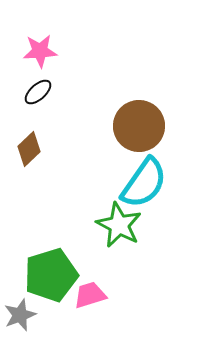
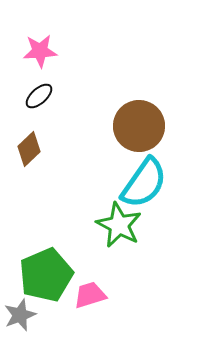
black ellipse: moved 1 px right, 4 px down
green pentagon: moved 5 px left; rotated 6 degrees counterclockwise
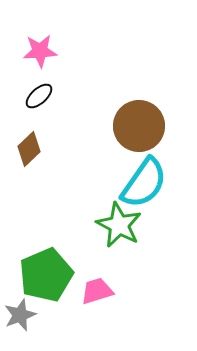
pink trapezoid: moved 7 px right, 4 px up
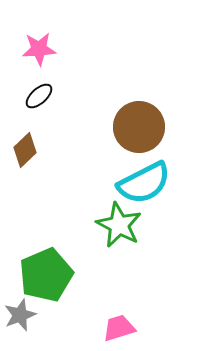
pink star: moved 1 px left, 2 px up
brown circle: moved 1 px down
brown diamond: moved 4 px left, 1 px down
cyan semicircle: rotated 28 degrees clockwise
pink trapezoid: moved 22 px right, 37 px down
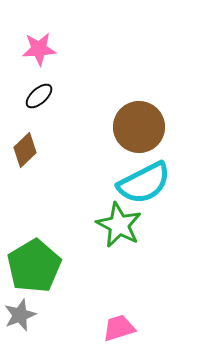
green pentagon: moved 12 px left, 9 px up; rotated 8 degrees counterclockwise
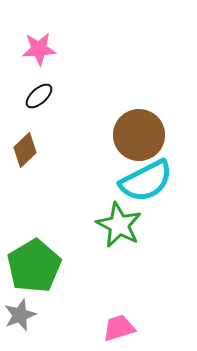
brown circle: moved 8 px down
cyan semicircle: moved 2 px right, 2 px up
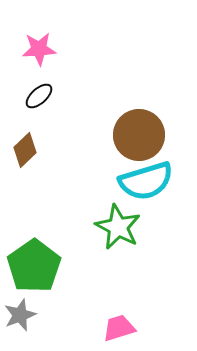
cyan semicircle: rotated 10 degrees clockwise
green star: moved 1 px left, 2 px down
green pentagon: rotated 4 degrees counterclockwise
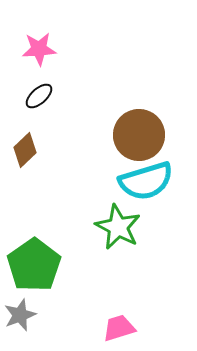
green pentagon: moved 1 px up
